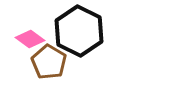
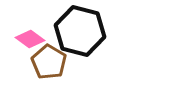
black hexagon: moved 1 px right; rotated 12 degrees counterclockwise
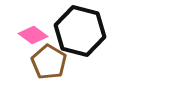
pink diamond: moved 3 px right, 4 px up
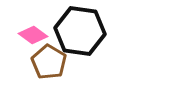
black hexagon: rotated 6 degrees counterclockwise
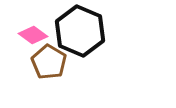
black hexagon: rotated 15 degrees clockwise
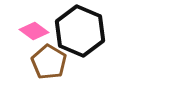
pink diamond: moved 1 px right, 4 px up
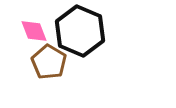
pink diamond: rotated 32 degrees clockwise
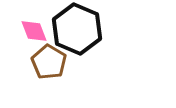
black hexagon: moved 3 px left, 2 px up
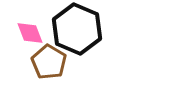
pink diamond: moved 4 px left, 2 px down
